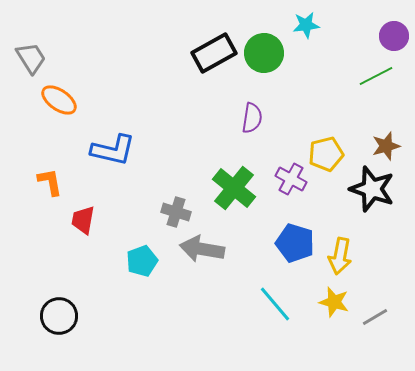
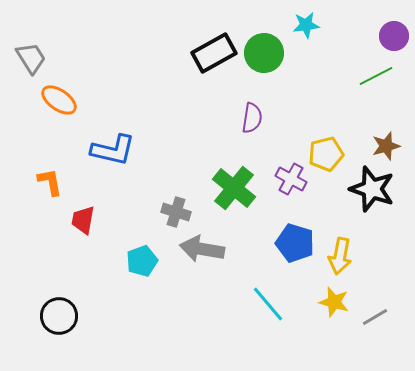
cyan line: moved 7 px left
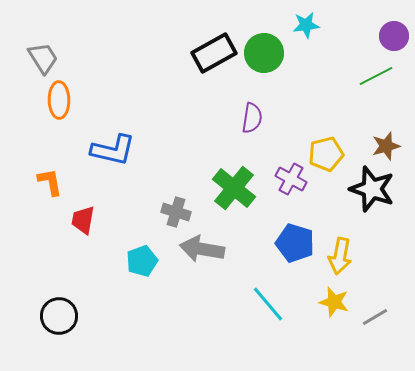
gray trapezoid: moved 12 px right
orange ellipse: rotated 54 degrees clockwise
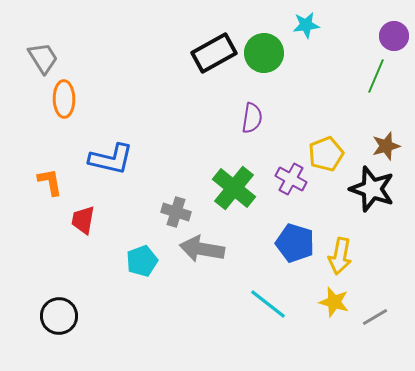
green line: rotated 40 degrees counterclockwise
orange ellipse: moved 5 px right, 1 px up
blue L-shape: moved 2 px left, 9 px down
yellow pentagon: rotated 8 degrees counterclockwise
cyan line: rotated 12 degrees counterclockwise
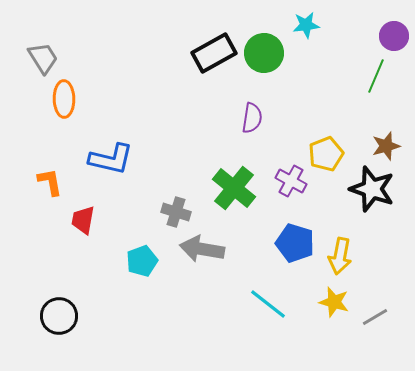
purple cross: moved 2 px down
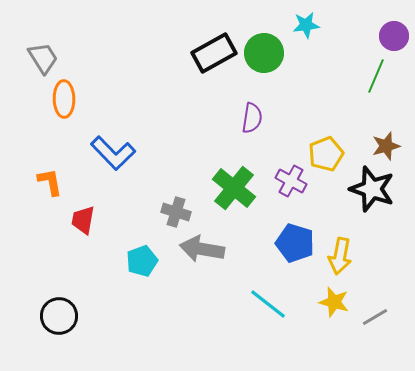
blue L-shape: moved 2 px right, 6 px up; rotated 33 degrees clockwise
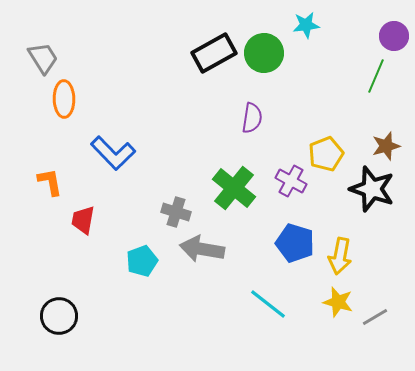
yellow star: moved 4 px right
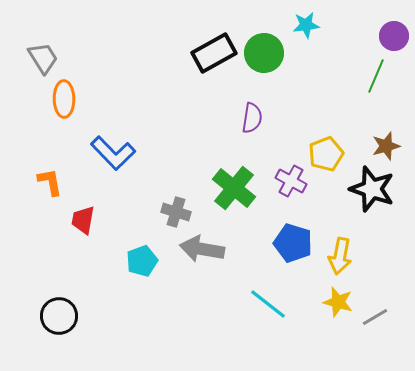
blue pentagon: moved 2 px left
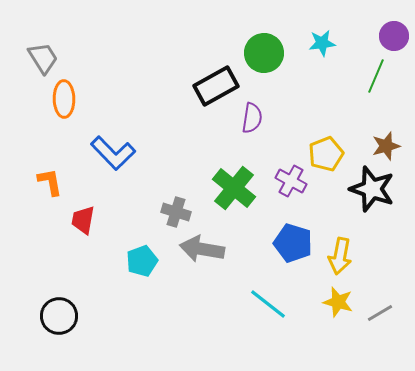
cyan star: moved 16 px right, 18 px down
black rectangle: moved 2 px right, 33 px down
gray line: moved 5 px right, 4 px up
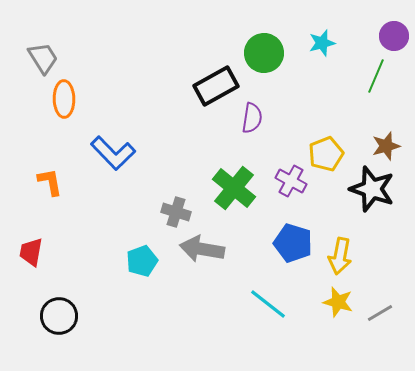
cyan star: rotated 8 degrees counterclockwise
red trapezoid: moved 52 px left, 32 px down
